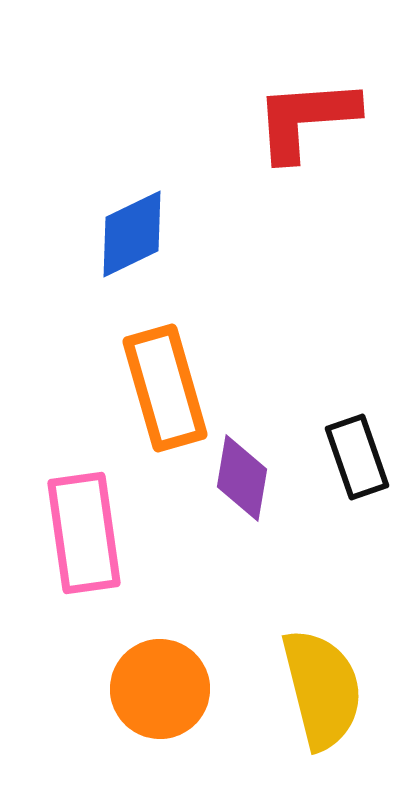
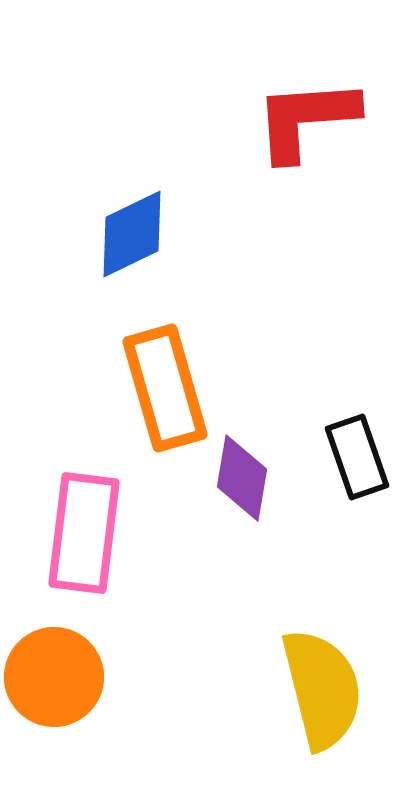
pink rectangle: rotated 15 degrees clockwise
orange circle: moved 106 px left, 12 px up
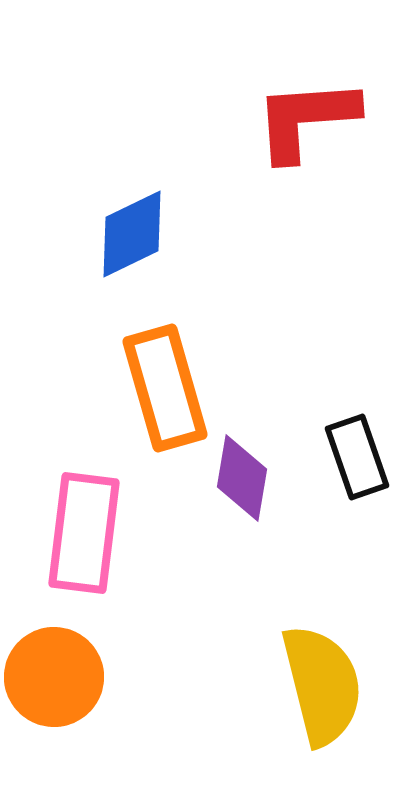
yellow semicircle: moved 4 px up
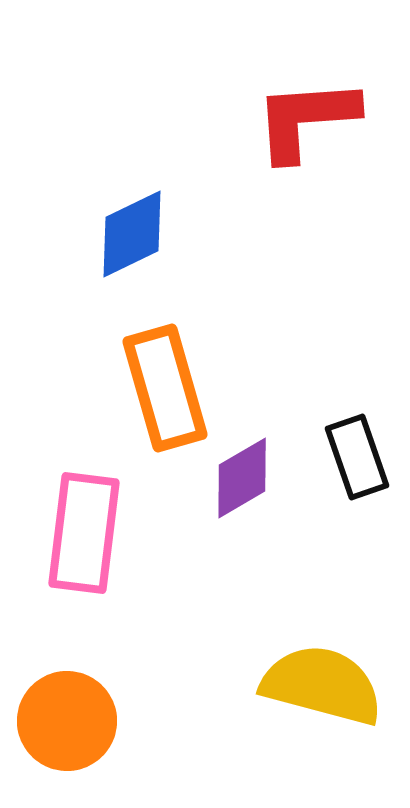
purple diamond: rotated 50 degrees clockwise
orange circle: moved 13 px right, 44 px down
yellow semicircle: rotated 61 degrees counterclockwise
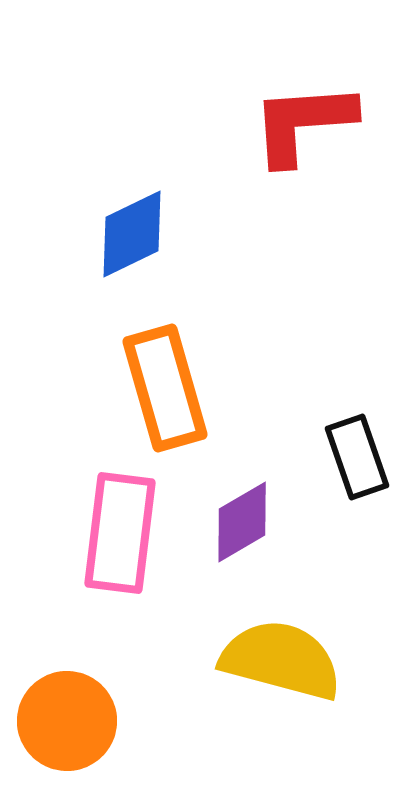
red L-shape: moved 3 px left, 4 px down
purple diamond: moved 44 px down
pink rectangle: moved 36 px right
yellow semicircle: moved 41 px left, 25 px up
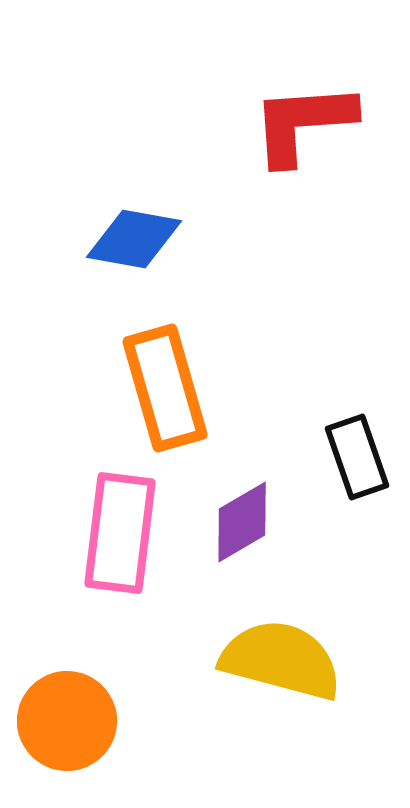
blue diamond: moved 2 px right, 5 px down; rotated 36 degrees clockwise
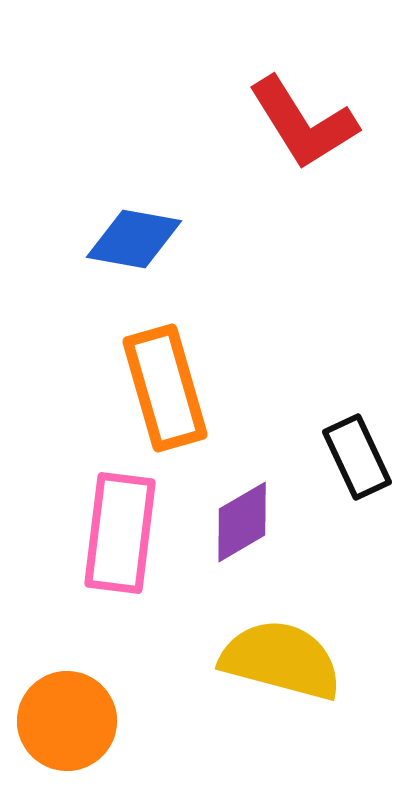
red L-shape: rotated 118 degrees counterclockwise
black rectangle: rotated 6 degrees counterclockwise
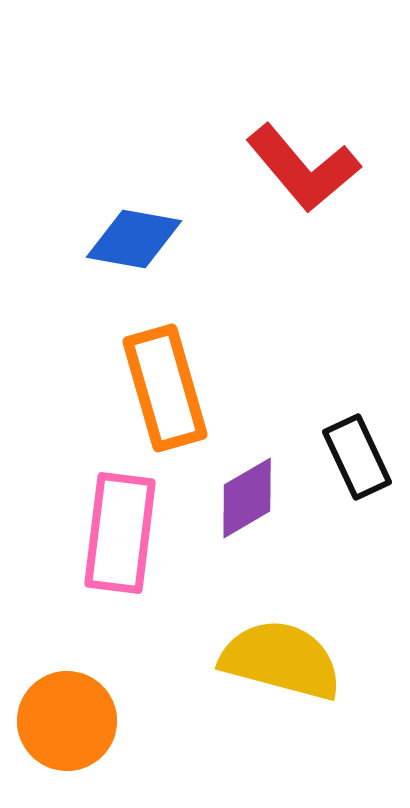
red L-shape: moved 45 px down; rotated 8 degrees counterclockwise
purple diamond: moved 5 px right, 24 px up
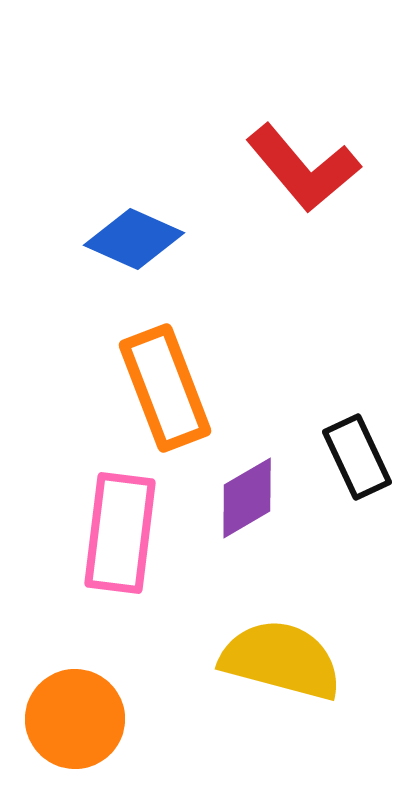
blue diamond: rotated 14 degrees clockwise
orange rectangle: rotated 5 degrees counterclockwise
orange circle: moved 8 px right, 2 px up
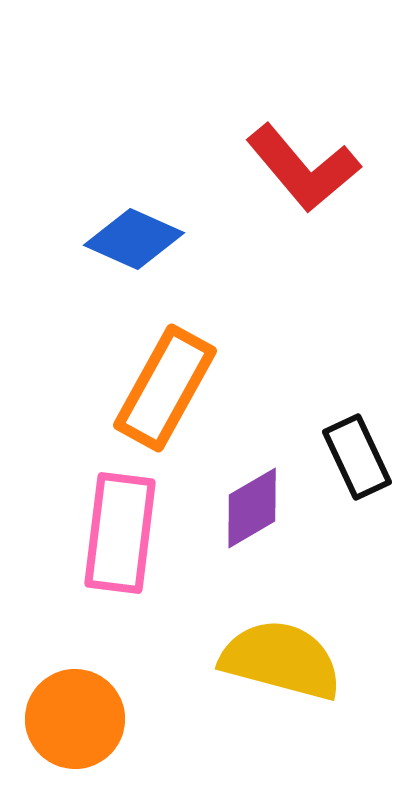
orange rectangle: rotated 50 degrees clockwise
purple diamond: moved 5 px right, 10 px down
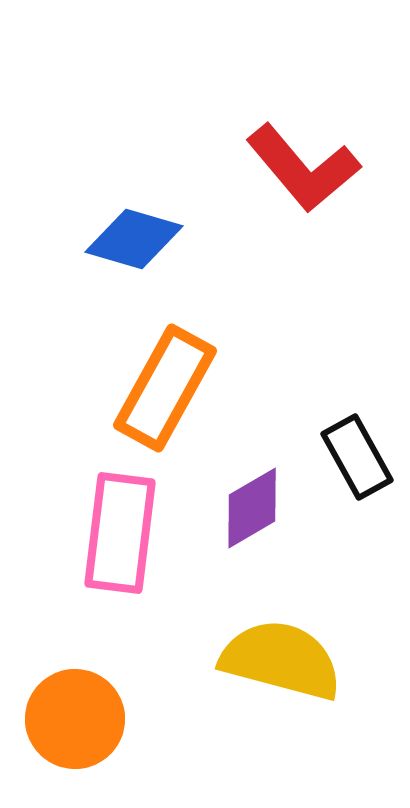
blue diamond: rotated 8 degrees counterclockwise
black rectangle: rotated 4 degrees counterclockwise
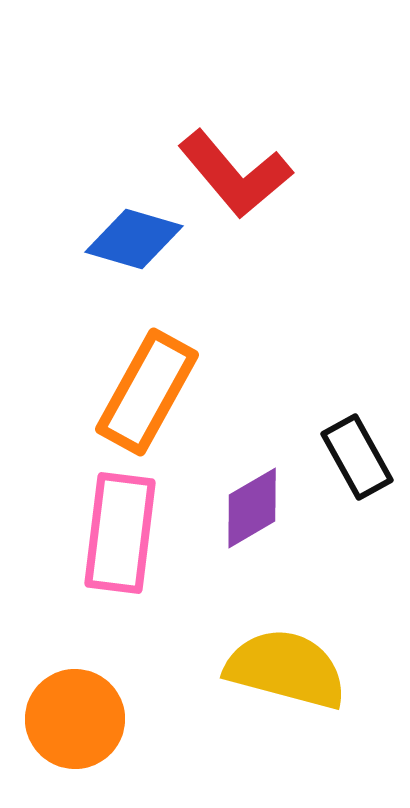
red L-shape: moved 68 px left, 6 px down
orange rectangle: moved 18 px left, 4 px down
yellow semicircle: moved 5 px right, 9 px down
